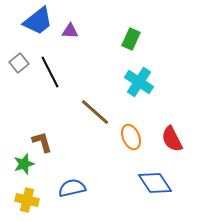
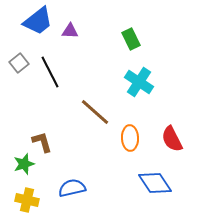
green rectangle: rotated 50 degrees counterclockwise
orange ellipse: moved 1 px left, 1 px down; rotated 20 degrees clockwise
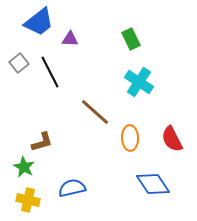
blue trapezoid: moved 1 px right, 1 px down
purple triangle: moved 8 px down
brown L-shape: rotated 90 degrees clockwise
green star: moved 3 px down; rotated 25 degrees counterclockwise
blue diamond: moved 2 px left, 1 px down
yellow cross: moved 1 px right
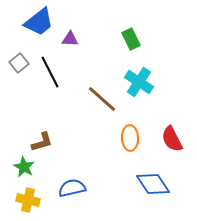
brown line: moved 7 px right, 13 px up
